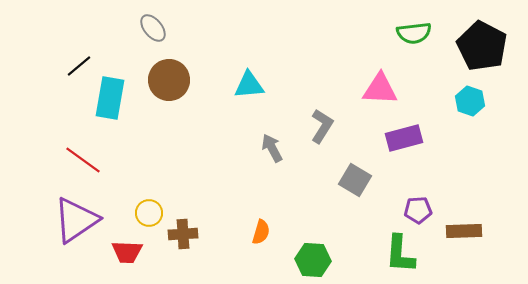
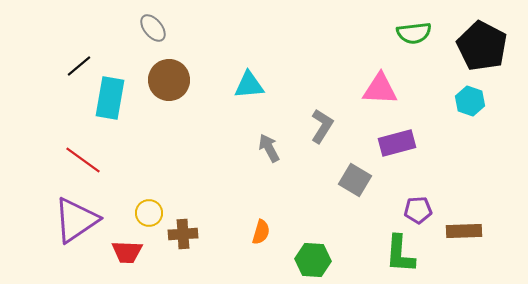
purple rectangle: moved 7 px left, 5 px down
gray arrow: moved 3 px left
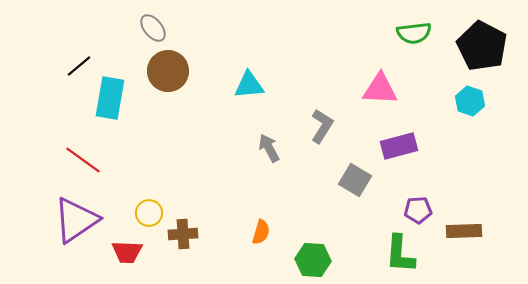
brown circle: moved 1 px left, 9 px up
purple rectangle: moved 2 px right, 3 px down
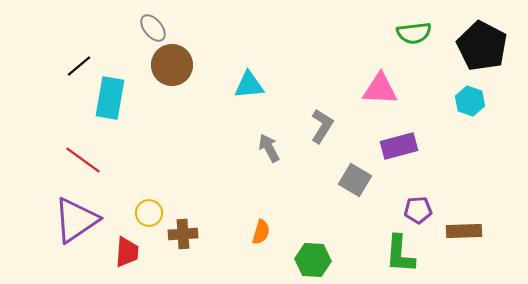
brown circle: moved 4 px right, 6 px up
red trapezoid: rotated 88 degrees counterclockwise
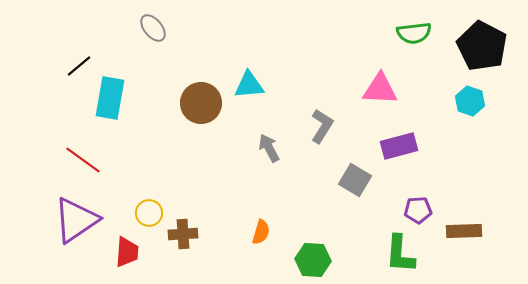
brown circle: moved 29 px right, 38 px down
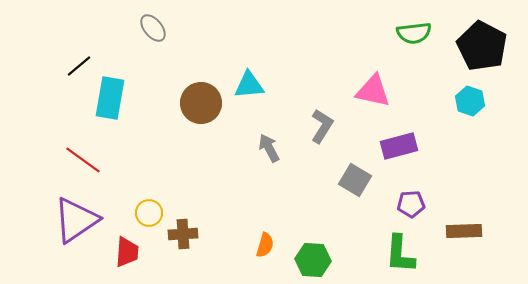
pink triangle: moved 7 px left, 2 px down; rotated 9 degrees clockwise
purple pentagon: moved 7 px left, 6 px up
orange semicircle: moved 4 px right, 13 px down
